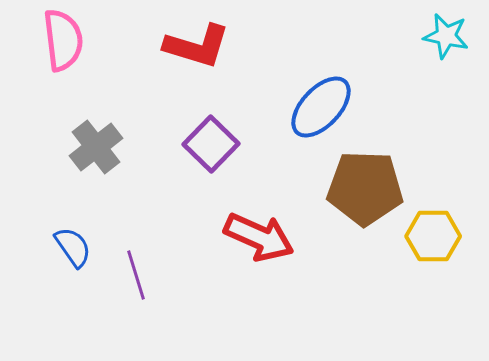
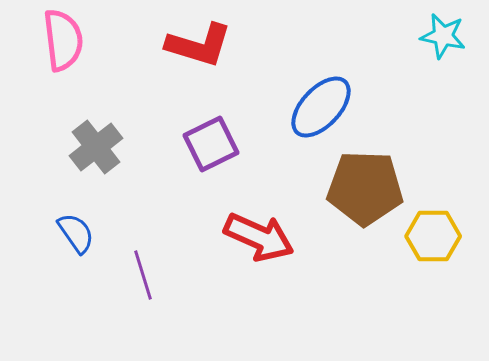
cyan star: moved 3 px left
red L-shape: moved 2 px right, 1 px up
purple square: rotated 20 degrees clockwise
blue semicircle: moved 3 px right, 14 px up
purple line: moved 7 px right
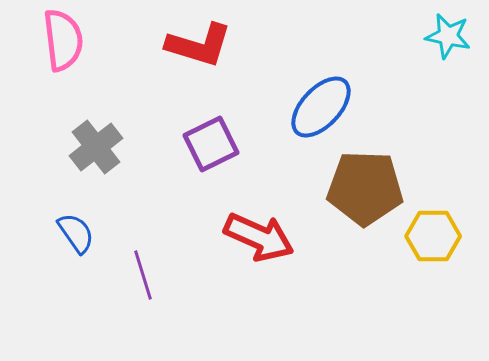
cyan star: moved 5 px right
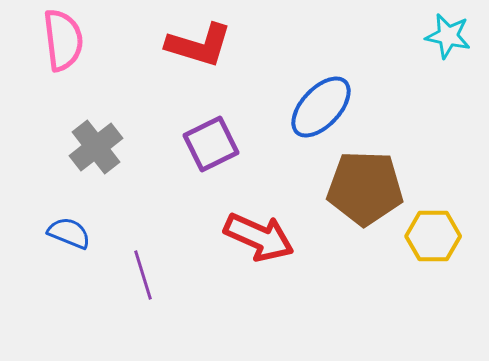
blue semicircle: moved 7 px left; rotated 33 degrees counterclockwise
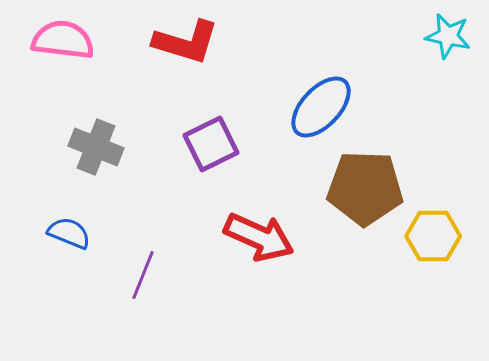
pink semicircle: rotated 76 degrees counterclockwise
red L-shape: moved 13 px left, 3 px up
gray cross: rotated 30 degrees counterclockwise
purple line: rotated 39 degrees clockwise
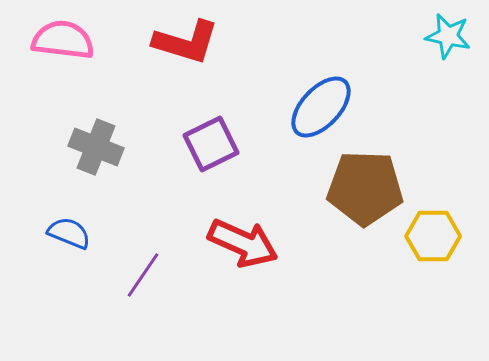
red arrow: moved 16 px left, 6 px down
purple line: rotated 12 degrees clockwise
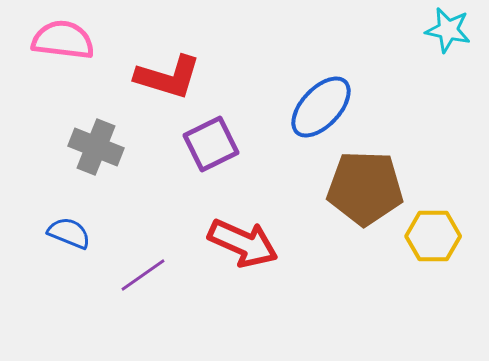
cyan star: moved 6 px up
red L-shape: moved 18 px left, 35 px down
purple line: rotated 21 degrees clockwise
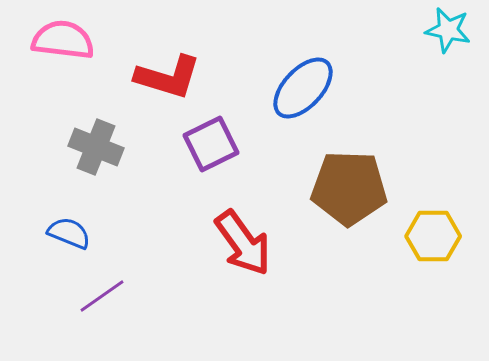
blue ellipse: moved 18 px left, 19 px up
brown pentagon: moved 16 px left
red arrow: rotated 30 degrees clockwise
purple line: moved 41 px left, 21 px down
